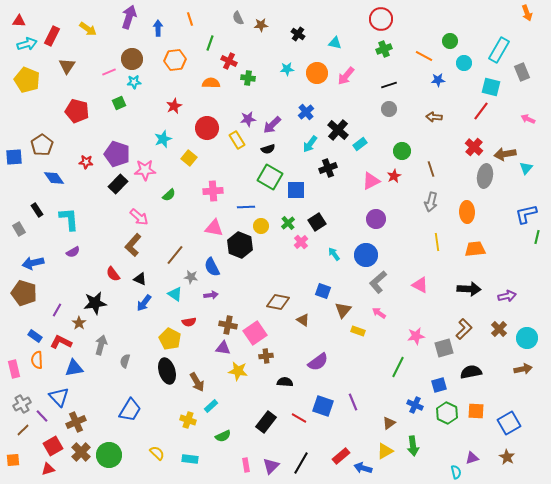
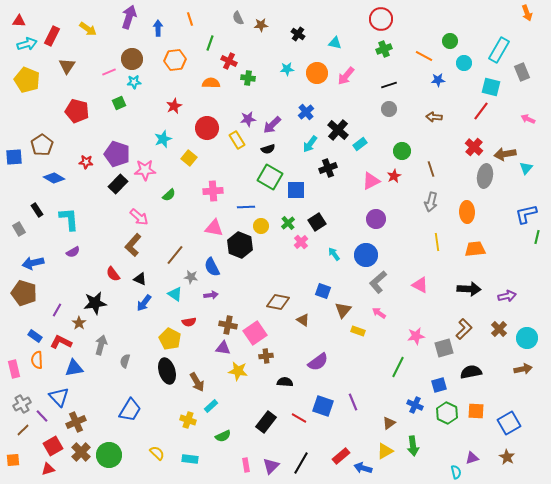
blue diamond at (54, 178): rotated 25 degrees counterclockwise
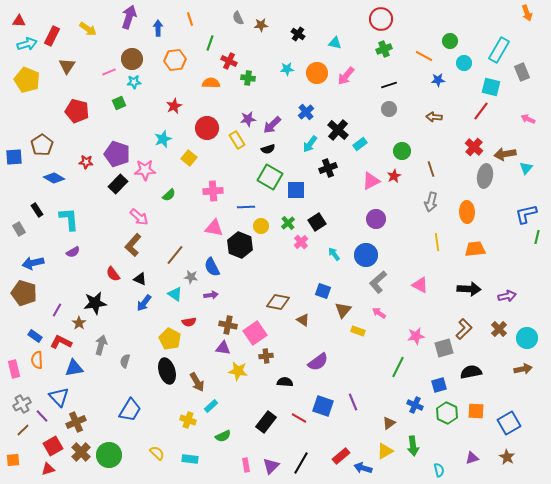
cyan semicircle at (456, 472): moved 17 px left, 2 px up
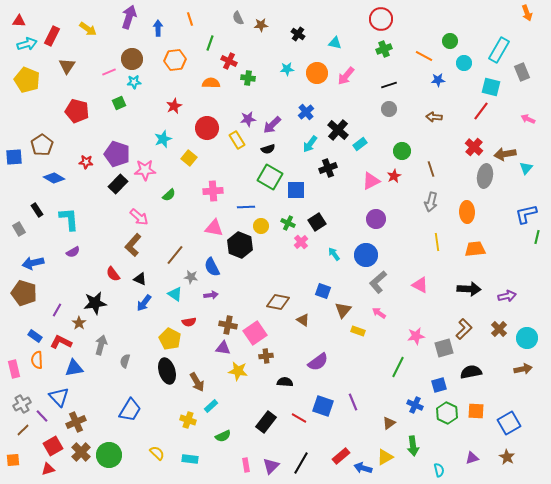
green cross at (288, 223): rotated 24 degrees counterclockwise
yellow triangle at (385, 451): moved 6 px down
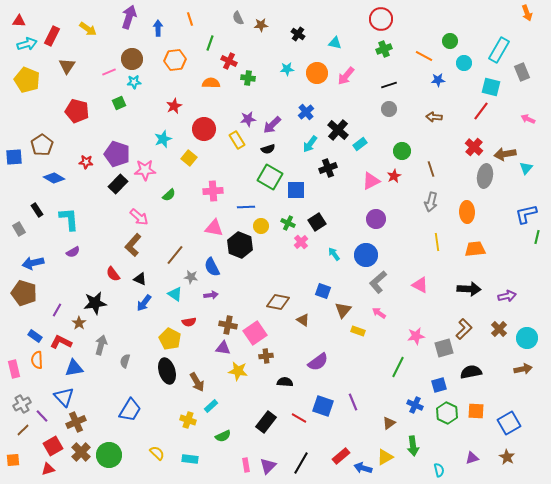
red circle at (207, 128): moved 3 px left, 1 px down
blue triangle at (59, 397): moved 5 px right
purple triangle at (271, 466): moved 3 px left
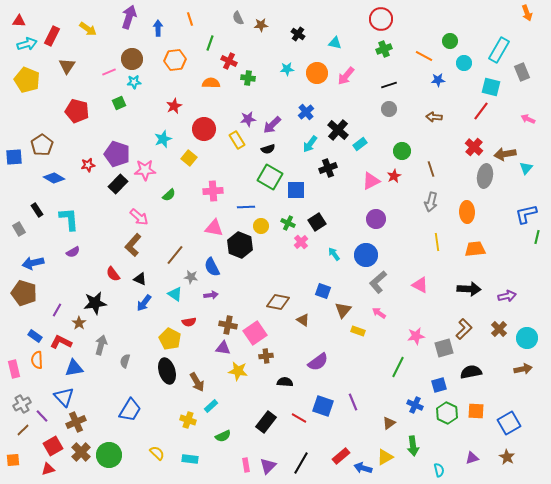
red star at (86, 162): moved 2 px right, 3 px down; rotated 16 degrees counterclockwise
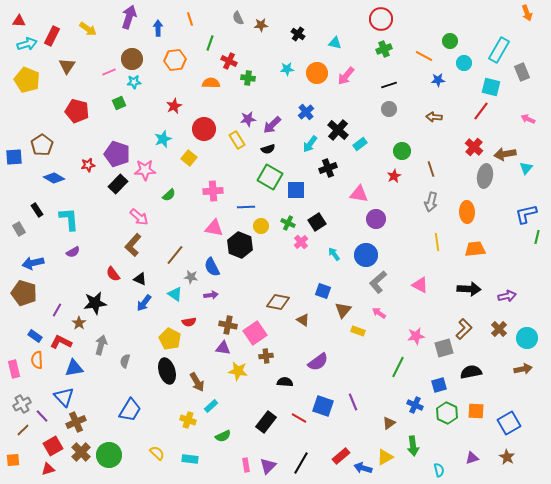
pink triangle at (371, 181): moved 12 px left, 13 px down; rotated 36 degrees clockwise
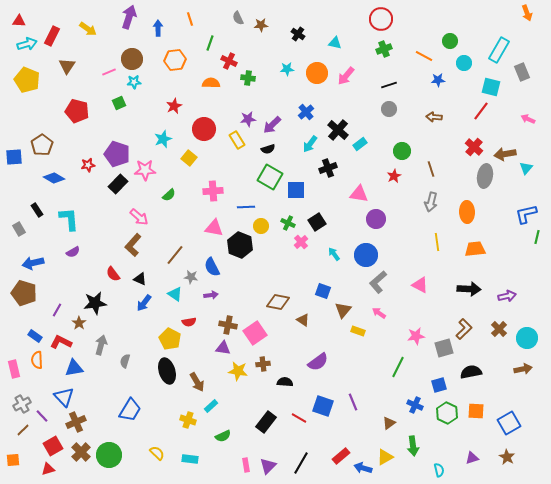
brown cross at (266, 356): moved 3 px left, 8 px down
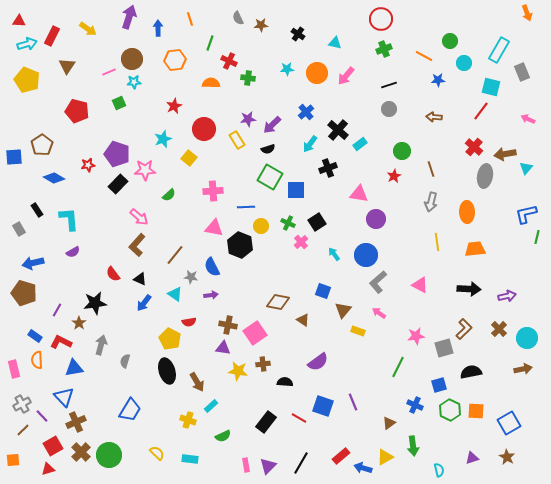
brown L-shape at (133, 245): moved 4 px right
green hexagon at (447, 413): moved 3 px right, 3 px up
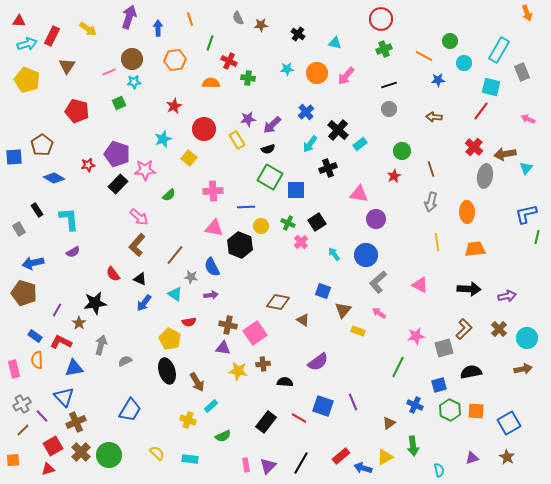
gray semicircle at (125, 361): rotated 48 degrees clockwise
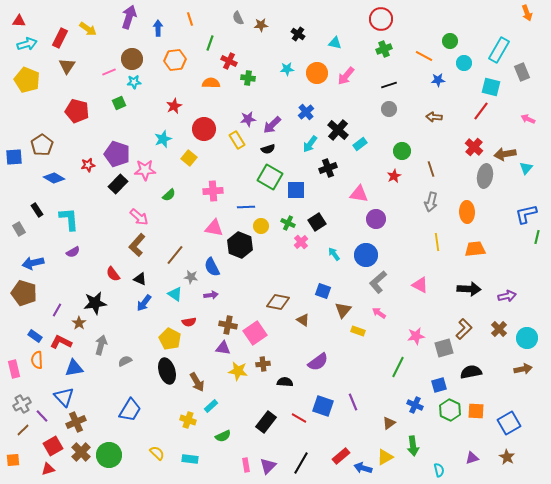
red rectangle at (52, 36): moved 8 px right, 2 px down
